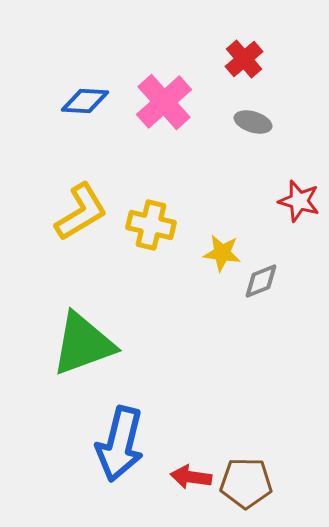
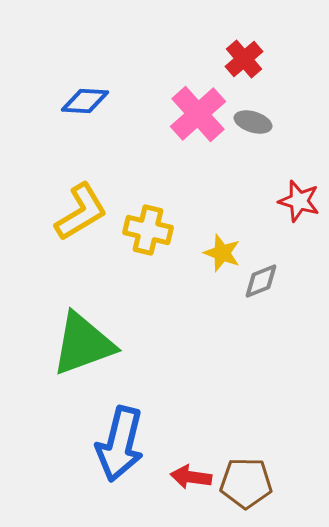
pink cross: moved 34 px right, 12 px down
yellow cross: moved 3 px left, 5 px down
yellow star: rotated 12 degrees clockwise
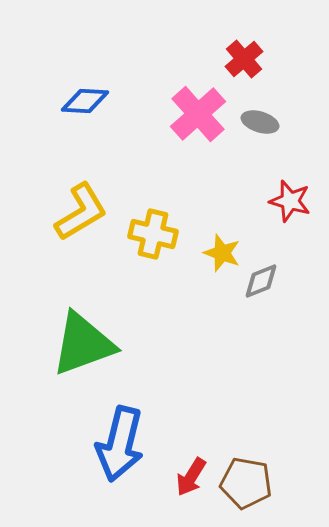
gray ellipse: moved 7 px right
red star: moved 9 px left
yellow cross: moved 5 px right, 4 px down
red arrow: rotated 66 degrees counterclockwise
brown pentagon: rotated 9 degrees clockwise
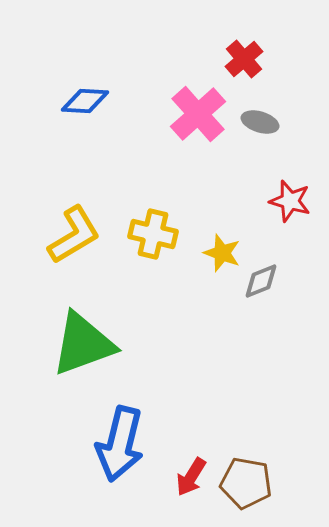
yellow L-shape: moved 7 px left, 23 px down
